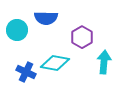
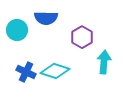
cyan diamond: moved 8 px down; rotated 8 degrees clockwise
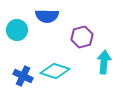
blue semicircle: moved 1 px right, 2 px up
purple hexagon: rotated 15 degrees clockwise
blue cross: moved 3 px left, 4 px down
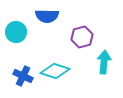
cyan circle: moved 1 px left, 2 px down
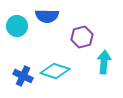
cyan circle: moved 1 px right, 6 px up
